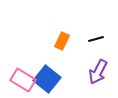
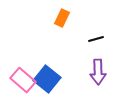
orange rectangle: moved 23 px up
purple arrow: rotated 30 degrees counterclockwise
pink rectangle: rotated 10 degrees clockwise
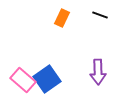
black line: moved 4 px right, 24 px up; rotated 35 degrees clockwise
blue square: rotated 16 degrees clockwise
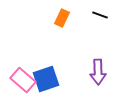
blue square: moved 1 px left; rotated 16 degrees clockwise
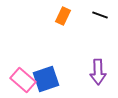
orange rectangle: moved 1 px right, 2 px up
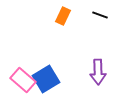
blue square: rotated 12 degrees counterclockwise
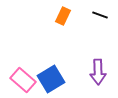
blue square: moved 5 px right
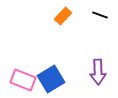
orange rectangle: rotated 18 degrees clockwise
pink rectangle: rotated 20 degrees counterclockwise
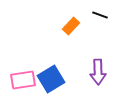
orange rectangle: moved 8 px right, 10 px down
pink rectangle: rotated 30 degrees counterclockwise
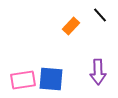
black line: rotated 28 degrees clockwise
blue square: rotated 36 degrees clockwise
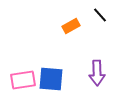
orange rectangle: rotated 18 degrees clockwise
purple arrow: moved 1 px left, 1 px down
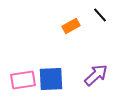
purple arrow: moved 1 px left, 2 px down; rotated 130 degrees counterclockwise
blue square: rotated 8 degrees counterclockwise
